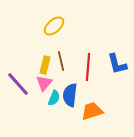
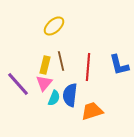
blue L-shape: moved 2 px right, 1 px down
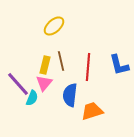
cyan semicircle: moved 22 px left
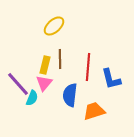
brown line: moved 1 px left, 2 px up; rotated 12 degrees clockwise
blue L-shape: moved 8 px left, 14 px down
orange trapezoid: moved 2 px right
